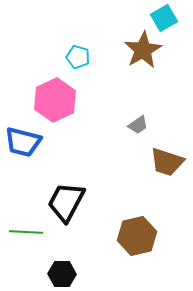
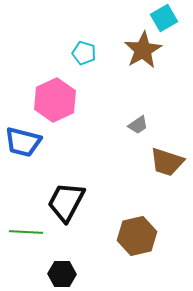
cyan pentagon: moved 6 px right, 4 px up
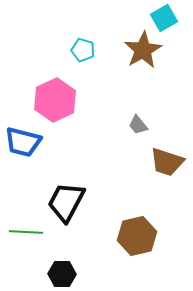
cyan pentagon: moved 1 px left, 3 px up
gray trapezoid: rotated 85 degrees clockwise
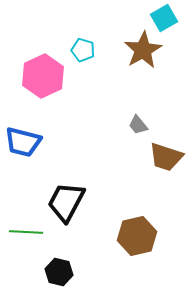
pink hexagon: moved 12 px left, 24 px up
brown trapezoid: moved 1 px left, 5 px up
black hexagon: moved 3 px left, 2 px up; rotated 12 degrees clockwise
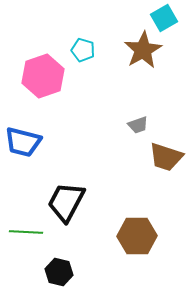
pink hexagon: rotated 6 degrees clockwise
gray trapezoid: rotated 70 degrees counterclockwise
brown hexagon: rotated 12 degrees clockwise
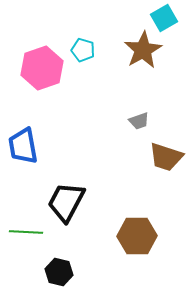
pink hexagon: moved 1 px left, 8 px up
gray trapezoid: moved 1 px right, 4 px up
blue trapezoid: moved 4 px down; rotated 66 degrees clockwise
